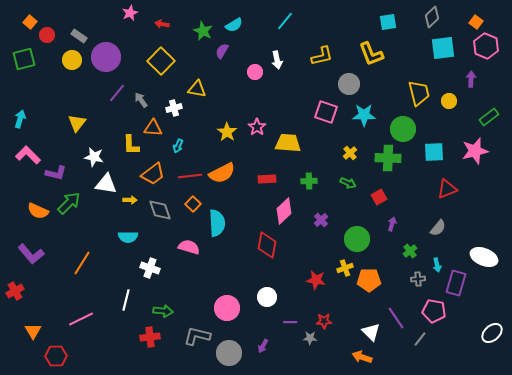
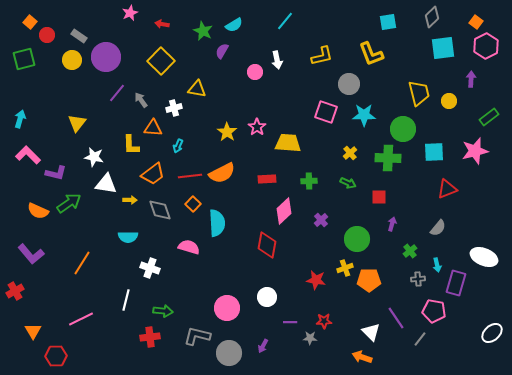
pink hexagon at (486, 46): rotated 10 degrees clockwise
red square at (379, 197): rotated 28 degrees clockwise
green arrow at (69, 203): rotated 10 degrees clockwise
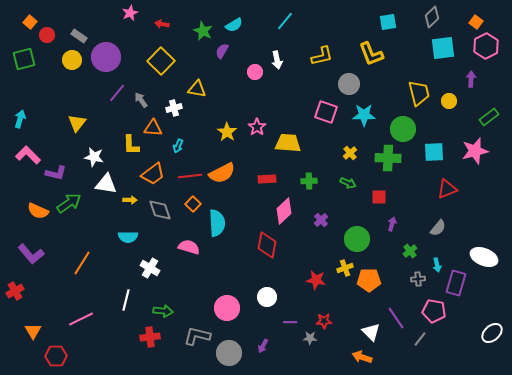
white cross at (150, 268): rotated 12 degrees clockwise
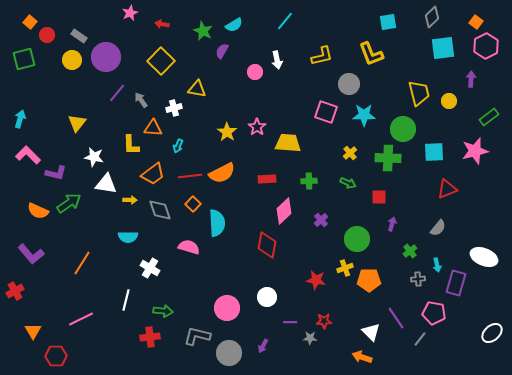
pink pentagon at (434, 311): moved 2 px down
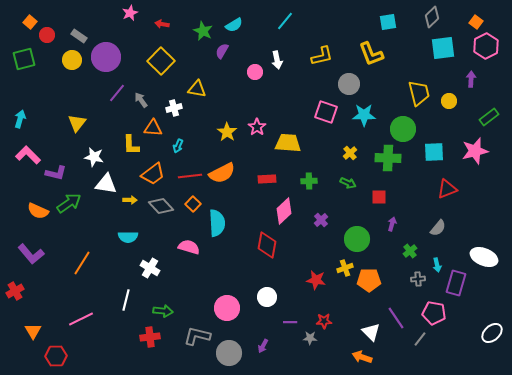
gray diamond at (160, 210): moved 1 px right, 4 px up; rotated 25 degrees counterclockwise
